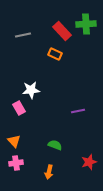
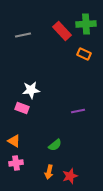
orange rectangle: moved 29 px right
pink rectangle: moved 3 px right; rotated 40 degrees counterclockwise
orange triangle: rotated 16 degrees counterclockwise
green semicircle: rotated 120 degrees clockwise
red star: moved 19 px left, 14 px down
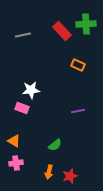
orange rectangle: moved 6 px left, 11 px down
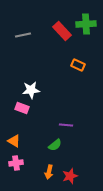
purple line: moved 12 px left, 14 px down; rotated 16 degrees clockwise
